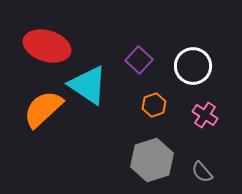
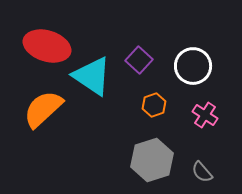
cyan triangle: moved 4 px right, 9 px up
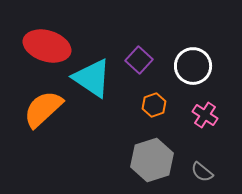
cyan triangle: moved 2 px down
gray semicircle: rotated 10 degrees counterclockwise
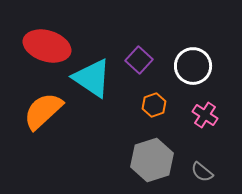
orange semicircle: moved 2 px down
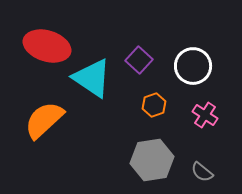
orange semicircle: moved 1 px right, 9 px down
gray hexagon: rotated 9 degrees clockwise
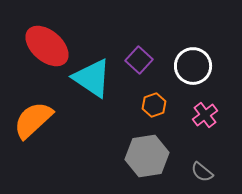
red ellipse: rotated 24 degrees clockwise
pink cross: rotated 20 degrees clockwise
orange semicircle: moved 11 px left
gray hexagon: moved 5 px left, 4 px up
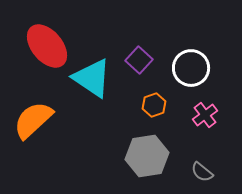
red ellipse: rotated 9 degrees clockwise
white circle: moved 2 px left, 2 px down
